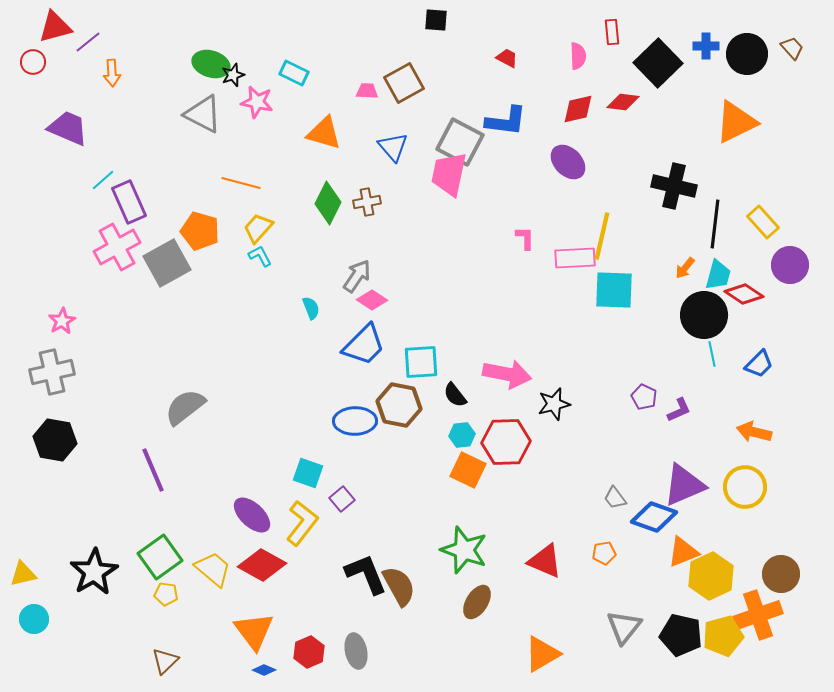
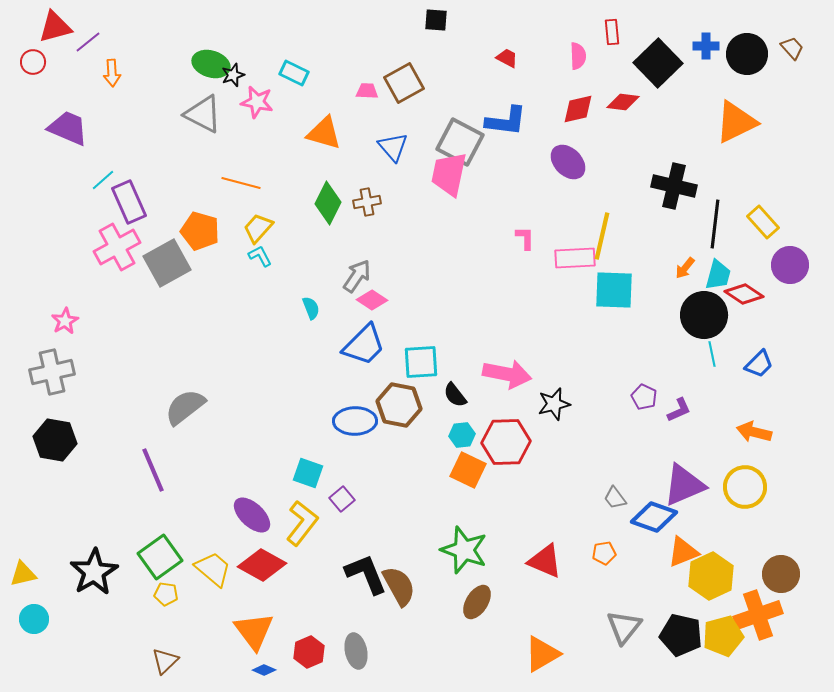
pink star at (62, 321): moved 3 px right
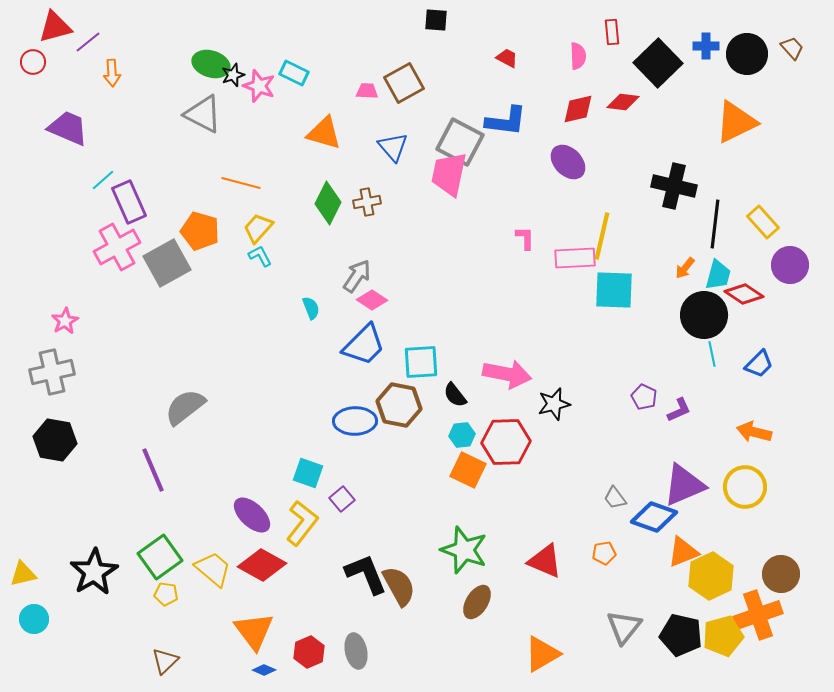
pink star at (257, 102): moved 2 px right, 16 px up; rotated 8 degrees clockwise
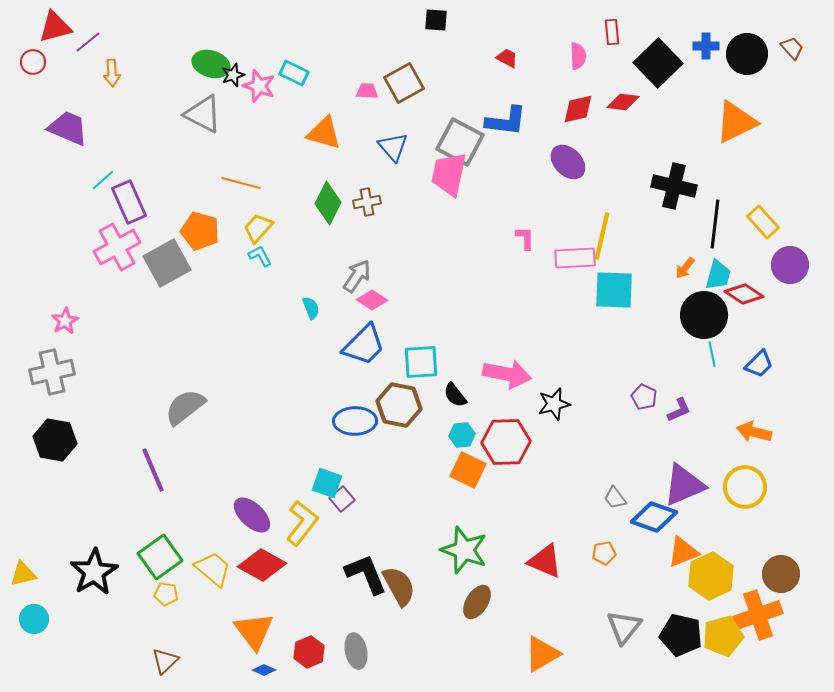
cyan square at (308, 473): moved 19 px right, 10 px down
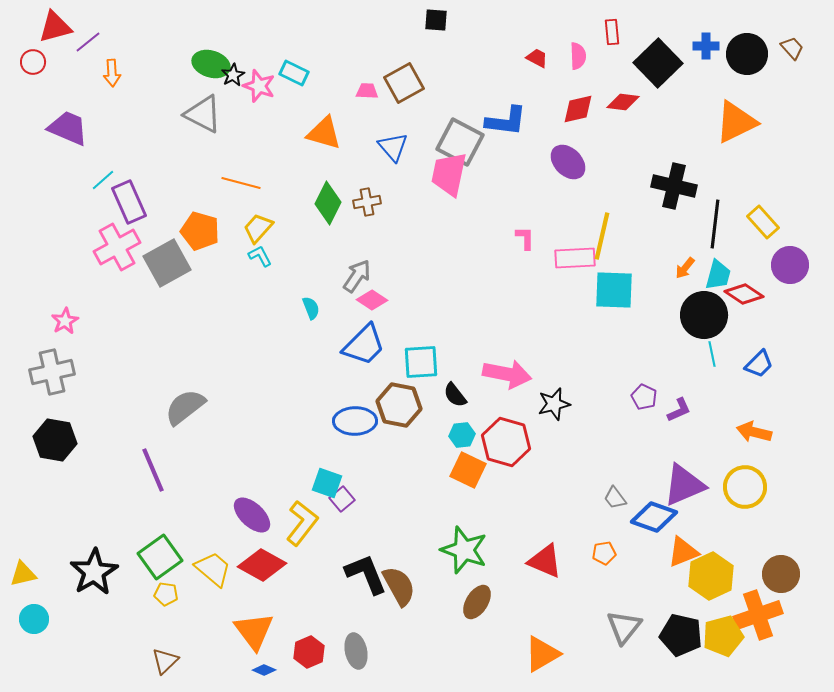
red trapezoid at (507, 58): moved 30 px right
black star at (233, 75): rotated 10 degrees counterclockwise
red hexagon at (506, 442): rotated 18 degrees clockwise
